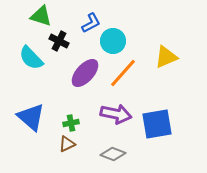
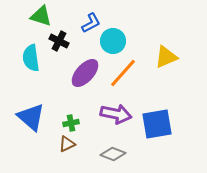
cyan semicircle: rotated 36 degrees clockwise
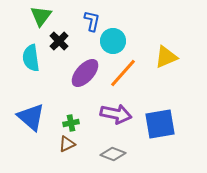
green triangle: rotated 50 degrees clockwise
blue L-shape: moved 1 px right, 2 px up; rotated 50 degrees counterclockwise
black cross: rotated 18 degrees clockwise
blue square: moved 3 px right
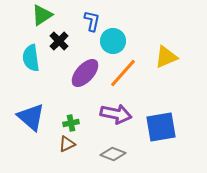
green triangle: moved 1 px right, 1 px up; rotated 20 degrees clockwise
blue square: moved 1 px right, 3 px down
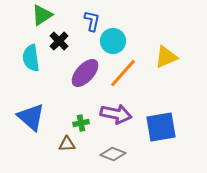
green cross: moved 10 px right
brown triangle: rotated 24 degrees clockwise
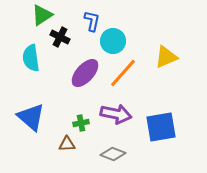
black cross: moved 1 px right, 4 px up; rotated 18 degrees counterclockwise
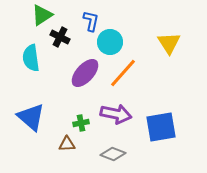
blue L-shape: moved 1 px left
cyan circle: moved 3 px left, 1 px down
yellow triangle: moved 3 px right, 14 px up; rotated 40 degrees counterclockwise
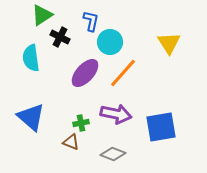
brown triangle: moved 4 px right, 2 px up; rotated 24 degrees clockwise
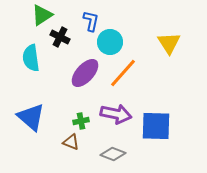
green cross: moved 2 px up
blue square: moved 5 px left, 1 px up; rotated 12 degrees clockwise
